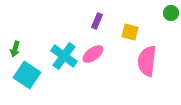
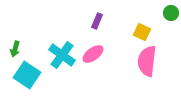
yellow square: moved 12 px right; rotated 12 degrees clockwise
cyan cross: moved 2 px left, 1 px up
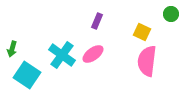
green circle: moved 1 px down
green arrow: moved 3 px left
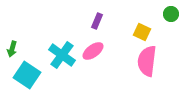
pink ellipse: moved 3 px up
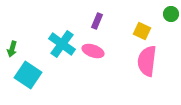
yellow square: moved 1 px up
pink ellipse: rotated 55 degrees clockwise
cyan cross: moved 11 px up
cyan square: moved 1 px right
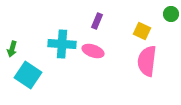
cyan cross: rotated 32 degrees counterclockwise
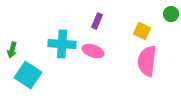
green arrow: moved 1 px down
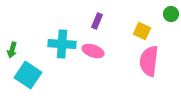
pink semicircle: moved 2 px right
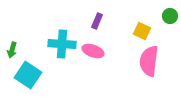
green circle: moved 1 px left, 2 px down
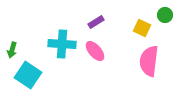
green circle: moved 5 px left, 1 px up
purple rectangle: moved 1 px left, 1 px down; rotated 35 degrees clockwise
yellow square: moved 3 px up
pink ellipse: moved 2 px right; rotated 30 degrees clockwise
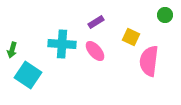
yellow square: moved 11 px left, 9 px down
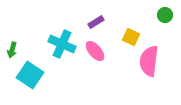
cyan cross: rotated 20 degrees clockwise
cyan square: moved 2 px right
